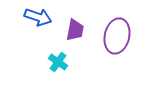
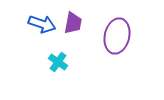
blue arrow: moved 4 px right, 7 px down
purple trapezoid: moved 2 px left, 7 px up
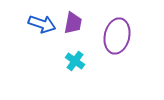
cyan cross: moved 17 px right, 1 px up
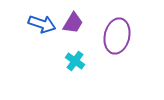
purple trapezoid: rotated 20 degrees clockwise
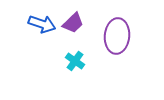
purple trapezoid: rotated 15 degrees clockwise
purple ellipse: rotated 8 degrees counterclockwise
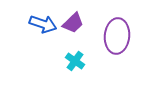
blue arrow: moved 1 px right
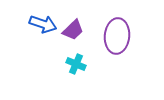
purple trapezoid: moved 7 px down
cyan cross: moved 1 px right, 3 px down; rotated 12 degrees counterclockwise
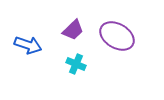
blue arrow: moved 15 px left, 21 px down
purple ellipse: rotated 64 degrees counterclockwise
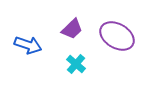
purple trapezoid: moved 1 px left, 1 px up
cyan cross: rotated 18 degrees clockwise
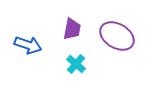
purple trapezoid: rotated 35 degrees counterclockwise
